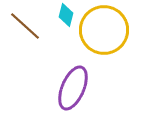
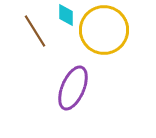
cyan diamond: rotated 15 degrees counterclockwise
brown line: moved 10 px right, 5 px down; rotated 16 degrees clockwise
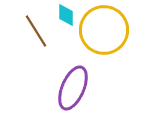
brown line: moved 1 px right
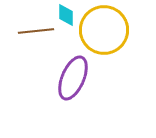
brown line: rotated 64 degrees counterclockwise
purple ellipse: moved 10 px up
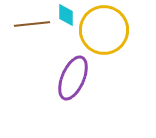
brown line: moved 4 px left, 7 px up
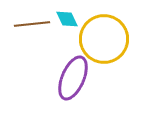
cyan diamond: moved 1 px right, 4 px down; rotated 25 degrees counterclockwise
yellow circle: moved 9 px down
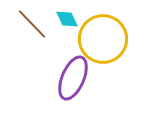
brown line: rotated 52 degrees clockwise
yellow circle: moved 1 px left
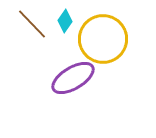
cyan diamond: moved 2 px left, 2 px down; rotated 60 degrees clockwise
purple ellipse: rotated 36 degrees clockwise
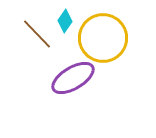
brown line: moved 5 px right, 10 px down
yellow circle: moved 1 px up
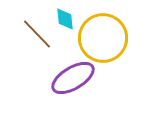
cyan diamond: moved 2 px up; rotated 40 degrees counterclockwise
